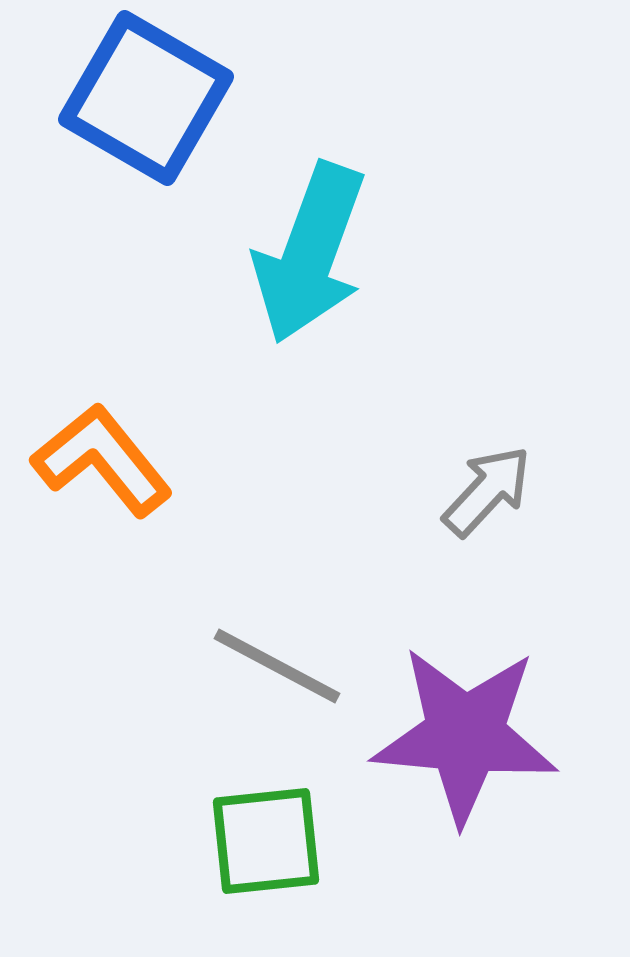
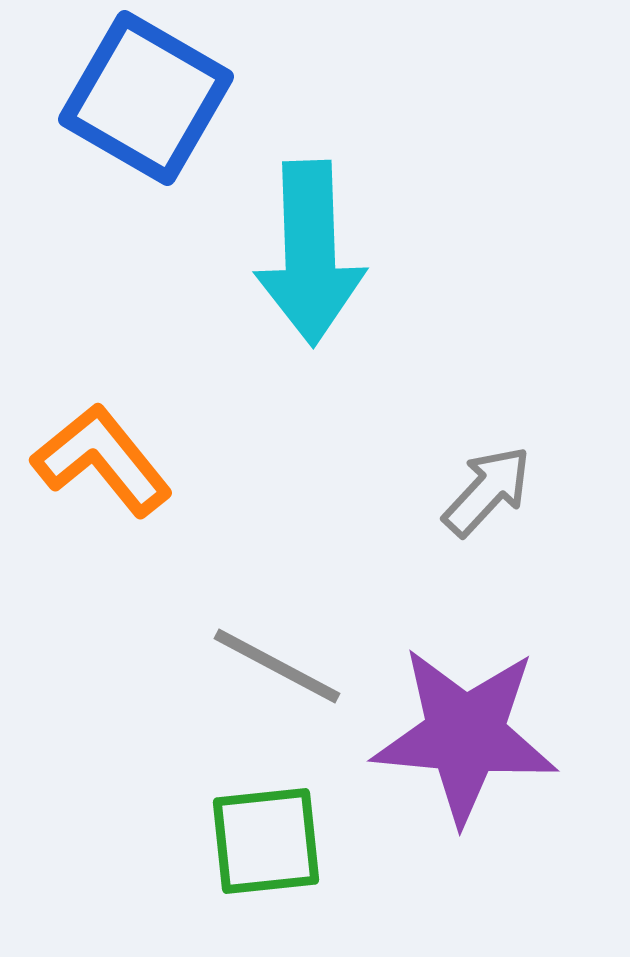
cyan arrow: rotated 22 degrees counterclockwise
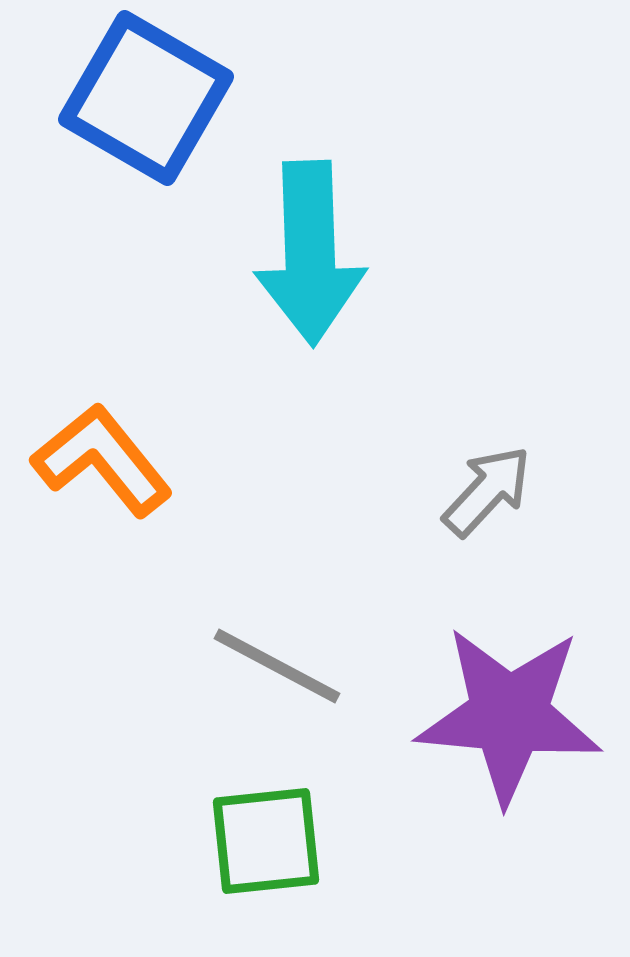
purple star: moved 44 px right, 20 px up
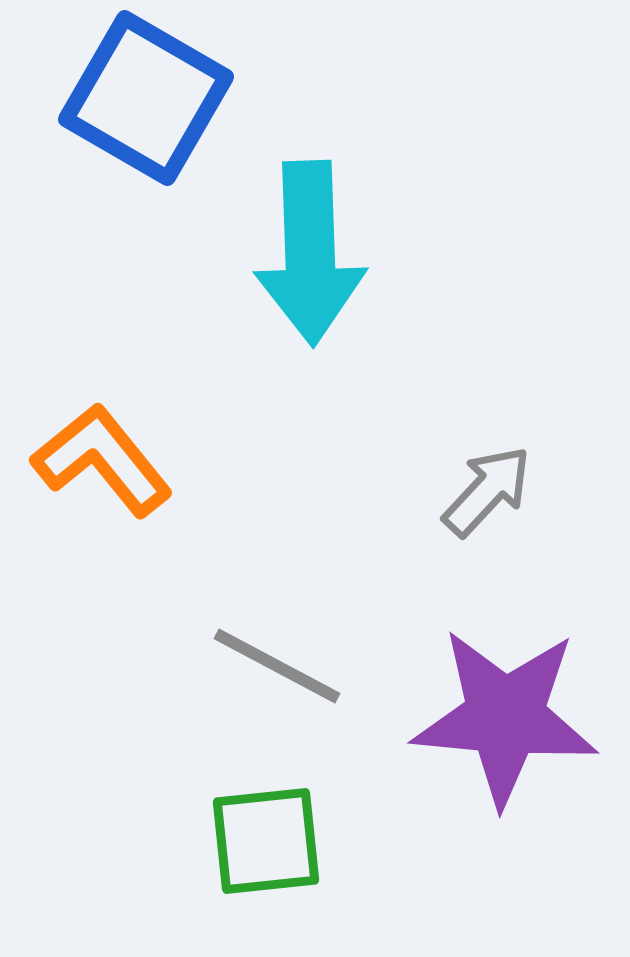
purple star: moved 4 px left, 2 px down
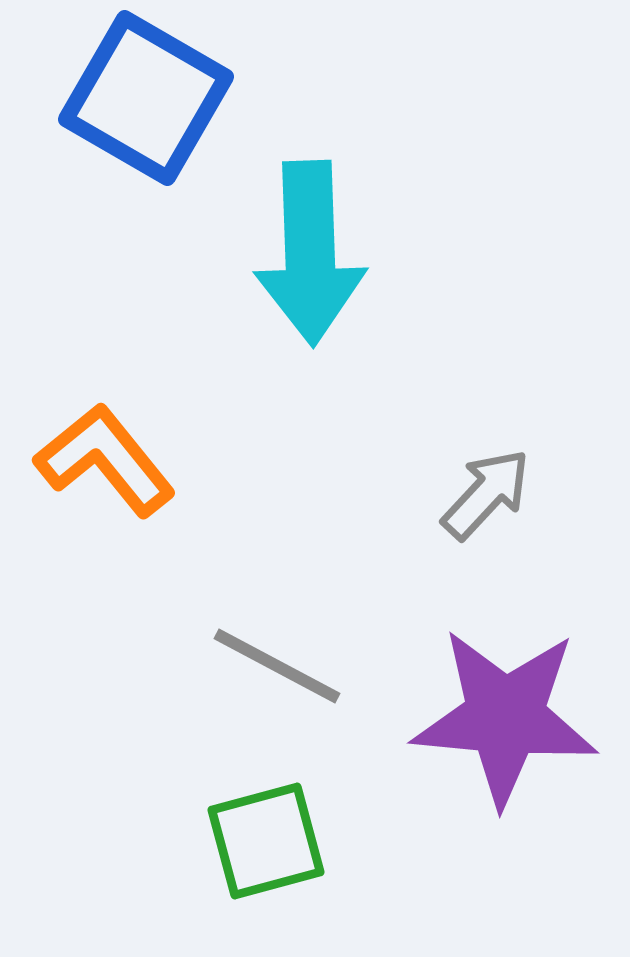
orange L-shape: moved 3 px right
gray arrow: moved 1 px left, 3 px down
green square: rotated 9 degrees counterclockwise
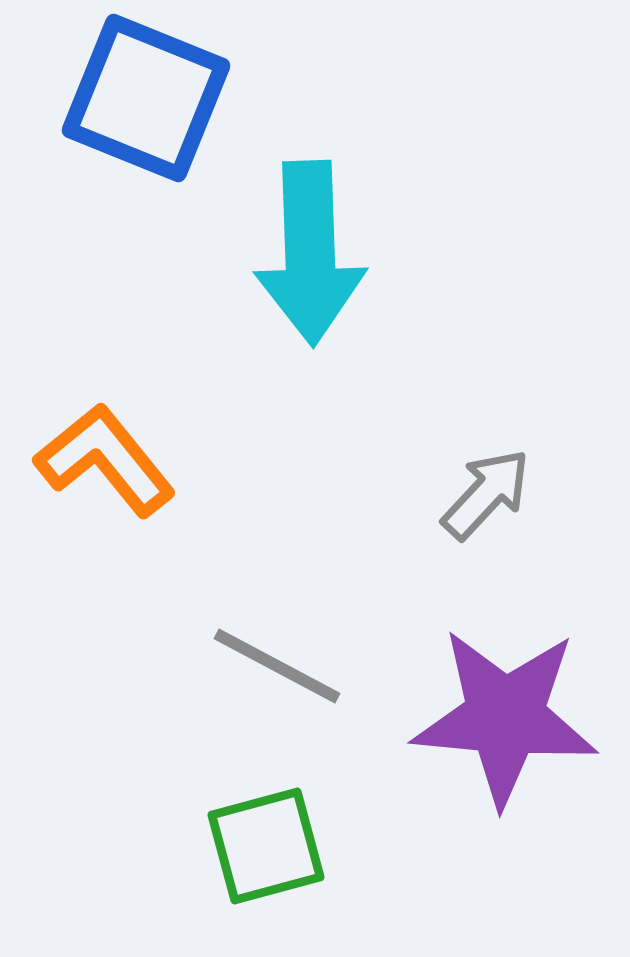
blue square: rotated 8 degrees counterclockwise
green square: moved 5 px down
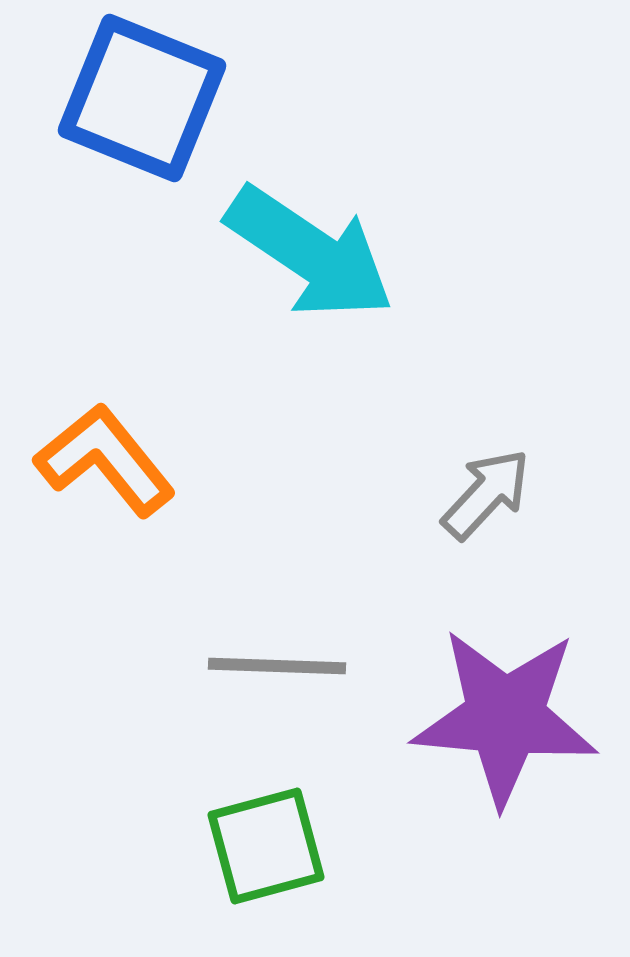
blue square: moved 4 px left
cyan arrow: rotated 54 degrees counterclockwise
gray line: rotated 26 degrees counterclockwise
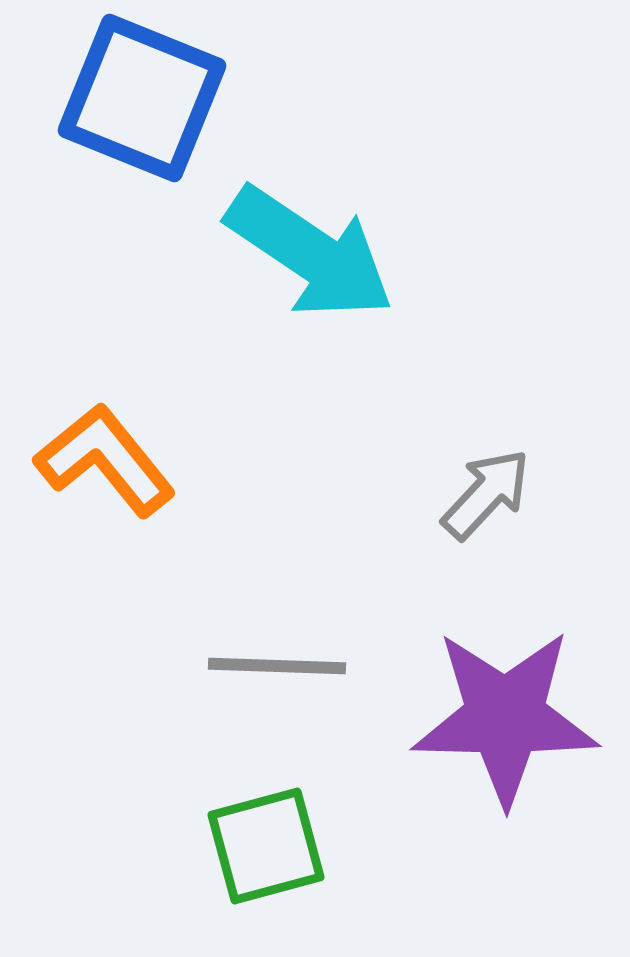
purple star: rotated 4 degrees counterclockwise
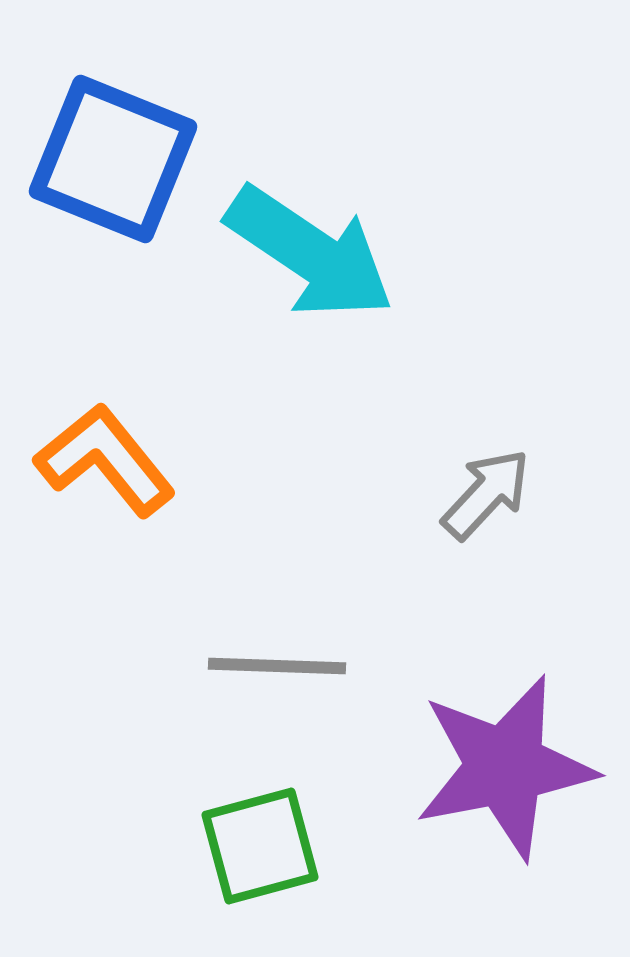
blue square: moved 29 px left, 61 px down
purple star: moved 50 px down; rotated 12 degrees counterclockwise
green square: moved 6 px left
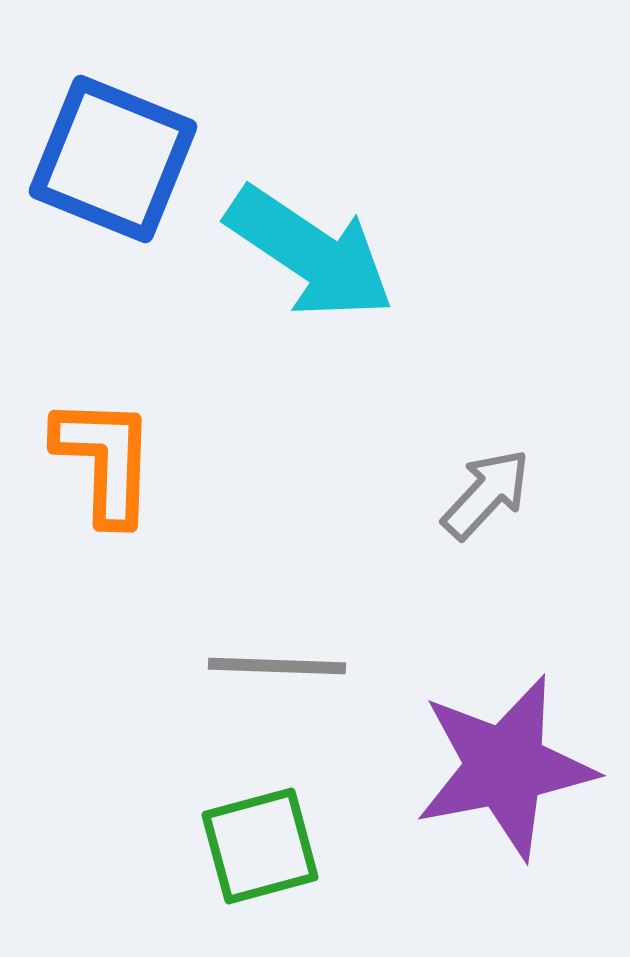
orange L-shape: rotated 41 degrees clockwise
